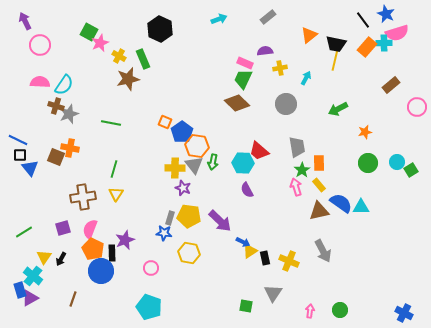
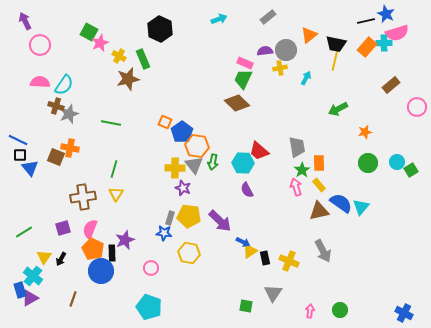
black line at (363, 20): moved 3 px right, 1 px down; rotated 66 degrees counterclockwise
gray circle at (286, 104): moved 54 px up
cyan triangle at (361, 207): rotated 48 degrees counterclockwise
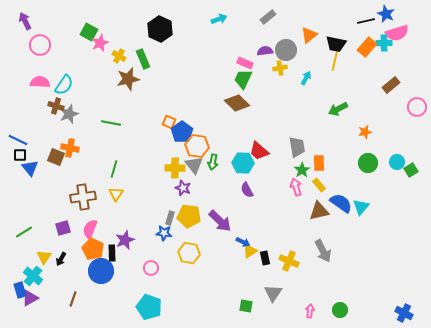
orange square at (165, 122): moved 4 px right
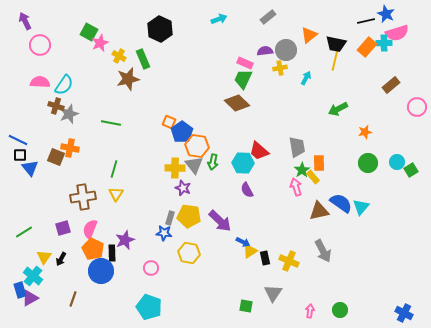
yellow rectangle at (319, 185): moved 6 px left, 8 px up
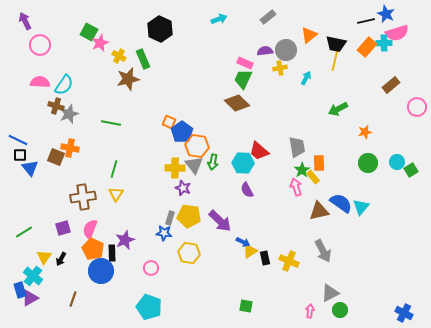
gray triangle at (273, 293): moved 57 px right; rotated 30 degrees clockwise
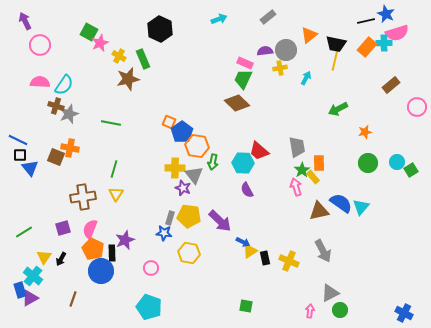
gray triangle at (194, 165): moved 10 px down
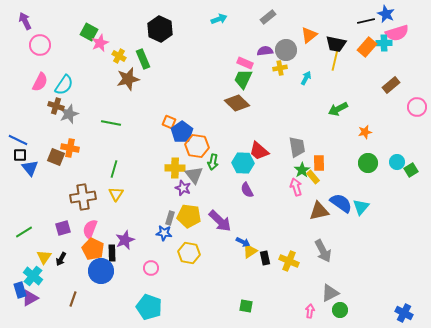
pink semicircle at (40, 82): rotated 114 degrees clockwise
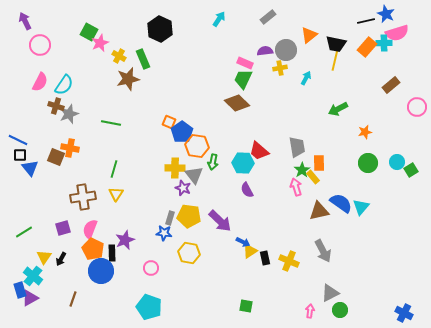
cyan arrow at (219, 19): rotated 35 degrees counterclockwise
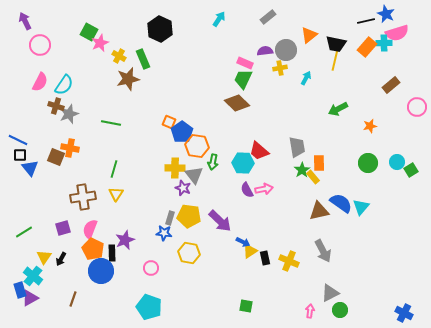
orange star at (365, 132): moved 5 px right, 6 px up
pink arrow at (296, 187): moved 32 px left, 2 px down; rotated 96 degrees clockwise
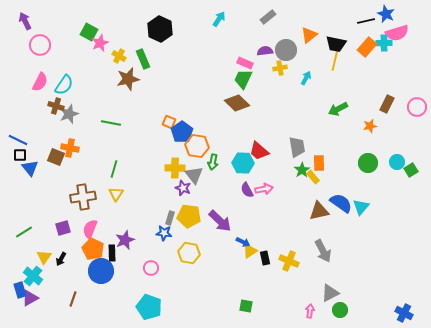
brown rectangle at (391, 85): moved 4 px left, 19 px down; rotated 24 degrees counterclockwise
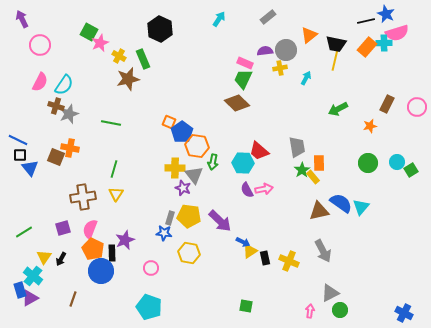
purple arrow at (25, 21): moved 3 px left, 2 px up
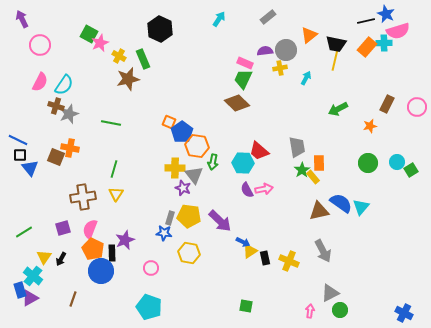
green square at (89, 32): moved 2 px down
pink semicircle at (397, 33): moved 1 px right, 2 px up
